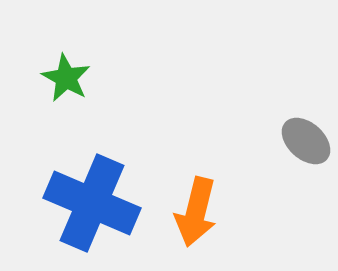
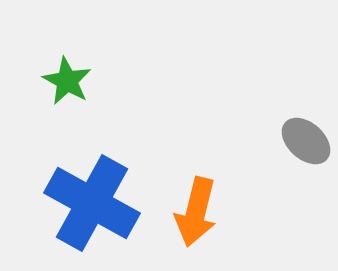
green star: moved 1 px right, 3 px down
blue cross: rotated 6 degrees clockwise
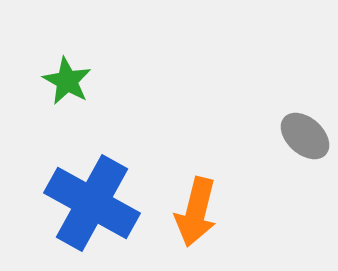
gray ellipse: moved 1 px left, 5 px up
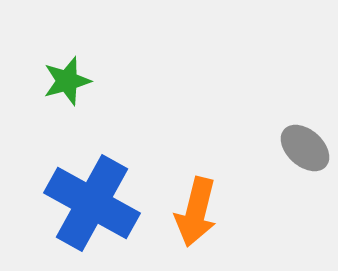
green star: rotated 27 degrees clockwise
gray ellipse: moved 12 px down
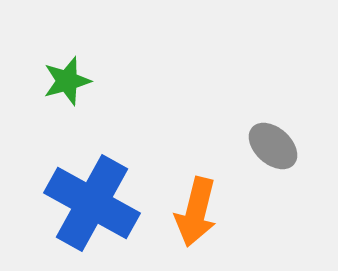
gray ellipse: moved 32 px left, 2 px up
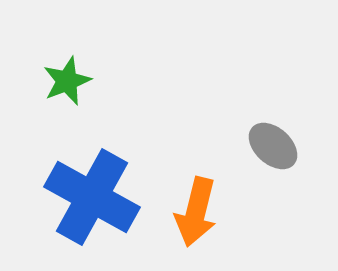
green star: rotated 6 degrees counterclockwise
blue cross: moved 6 px up
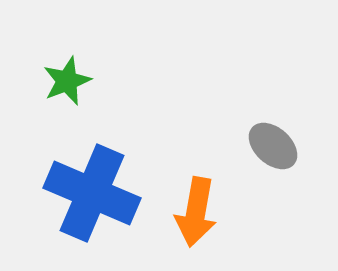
blue cross: moved 4 px up; rotated 6 degrees counterclockwise
orange arrow: rotated 4 degrees counterclockwise
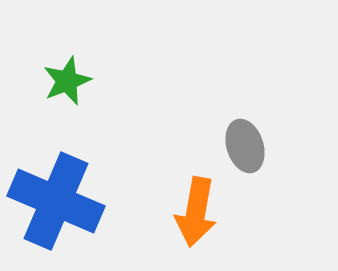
gray ellipse: moved 28 px left; rotated 30 degrees clockwise
blue cross: moved 36 px left, 8 px down
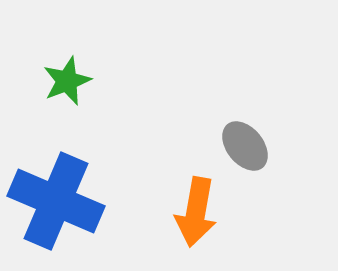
gray ellipse: rotated 21 degrees counterclockwise
